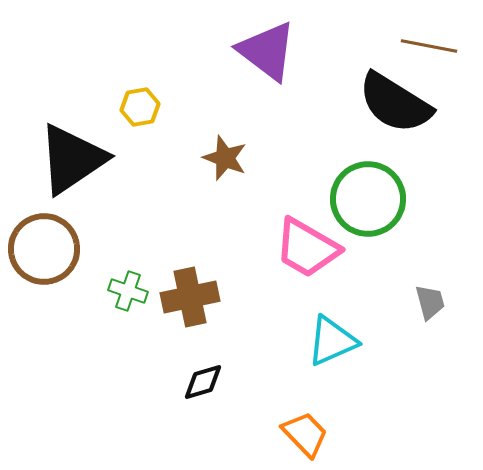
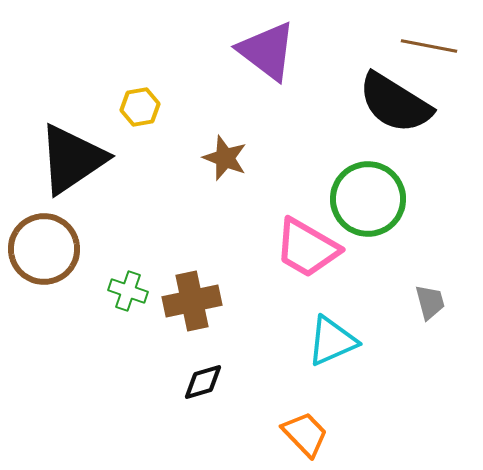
brown cross: moved 2 px right, 4 px down
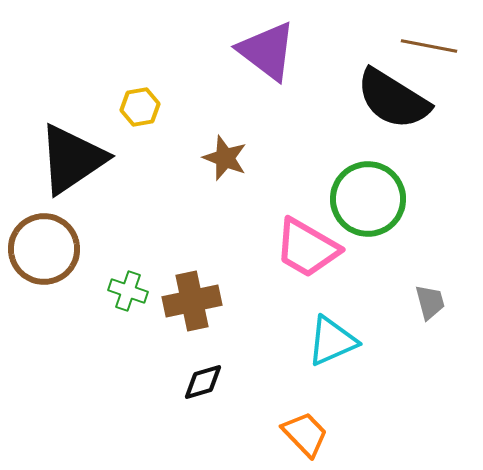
black semicircle: moved 2 px left, 4 px up
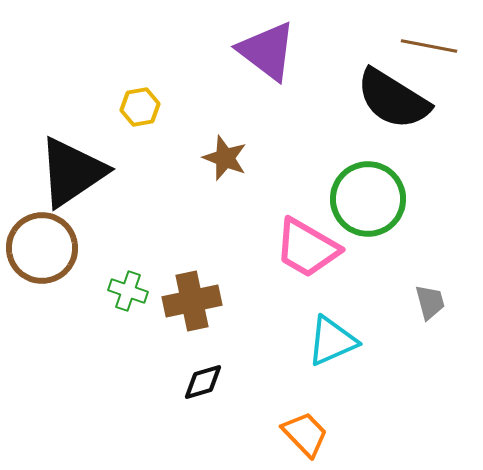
black triangle: moved 13 px down
brown circle: moved 2 px left, 1 px up
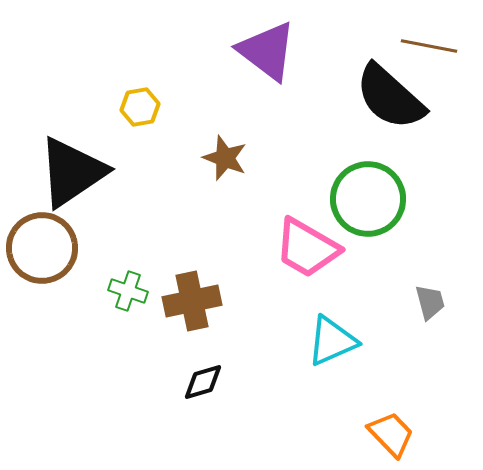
black semicircle: moved 3 px left, 2 px up; rotated 10 degrees clockwise
orange trapezoid: moved 86 px right
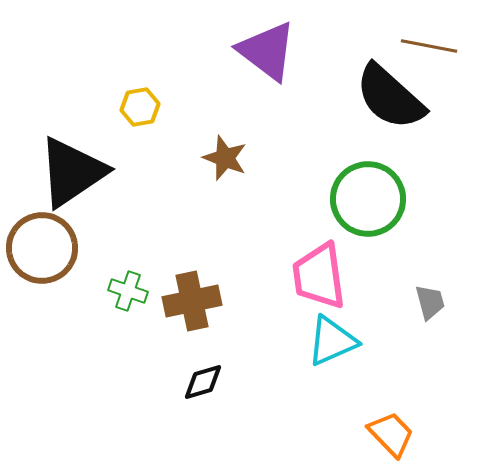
pink trapezoid: moved 12 px right, 28 px down; rotated 52 degrees clockwise
